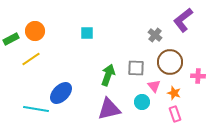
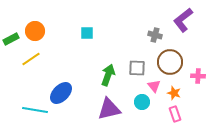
gray cross: rotated 24 degrees counterclockwise
gray square: moved 1 px right
cyan line: moved 1 px left, 1 px down
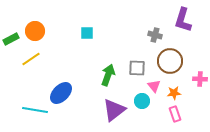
purple L-shape: rotated 35 degrees counterclockwise
brown circle: moved 1 px up
pink cross: moved 2 px right, 3 px down
orange star: rotated 24 degrees counterclockwise
cyan circle: moved 1 px up
purple triangle: moved 5 px right, 1 px down; rotated 25 degrees counterclockwise
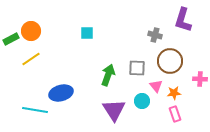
orange circle: moved 4 px left
pink triangle: moved 2 px right
blue ellipse: rotated 30 degrees clockwise
purple triangle: rotated 25 degrees counterclockwise
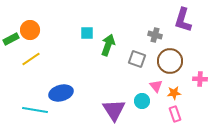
orange circle: moved 1 px left, 1 px up
gray square: moved 9 px up; rotated 18 degrees clockwise
green arrow: moved 30 px up
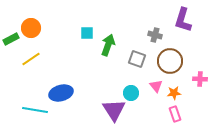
orange circle: moved 1 px right, 2 px up
cyan circle: moved 11 px left, 8 px up
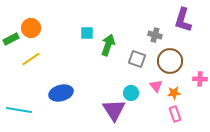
cyan line: moved 16 px left
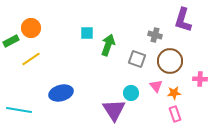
green rectangle: moved 2 px down
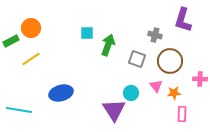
pink rectangle: moved 7 px right; rotated 21 degrees clockwise
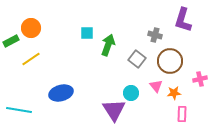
gray square: rotated 18 degrees clockwise
pink cross: rotated 16 degrees counterclockwise
